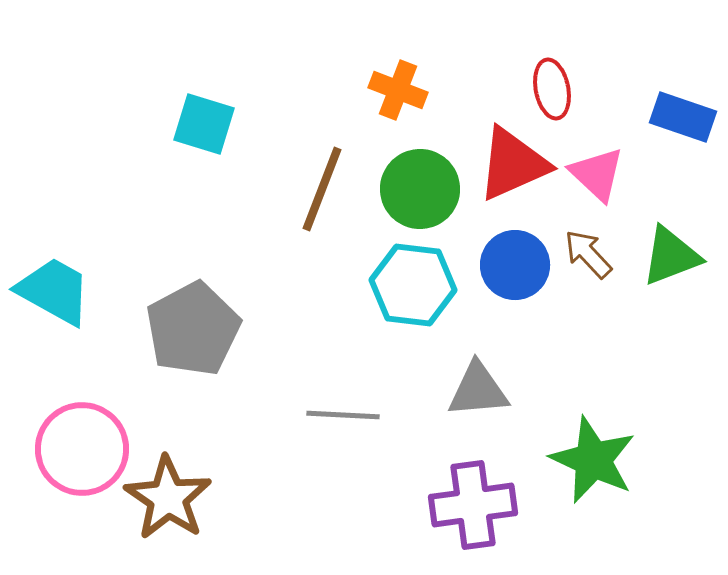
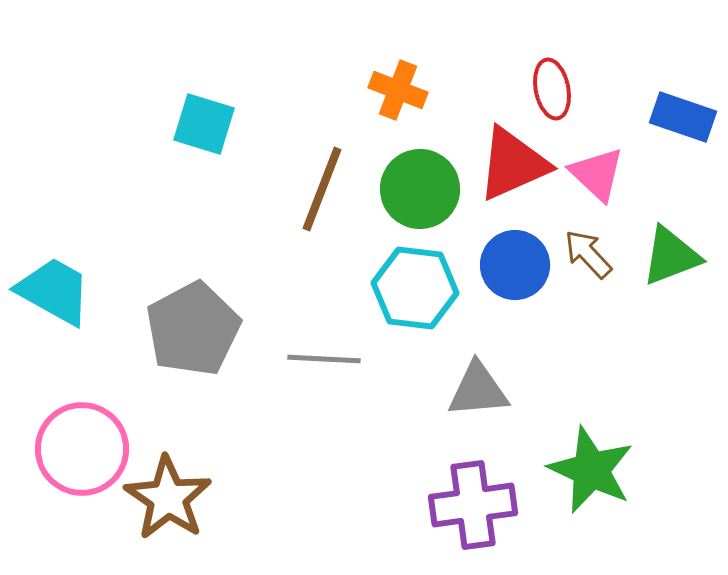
cyan hexagon: moved 2 px right, 3 px down
gray line: moved 19 px left, 56 px up
green star: moved 2 px left, 10 px down
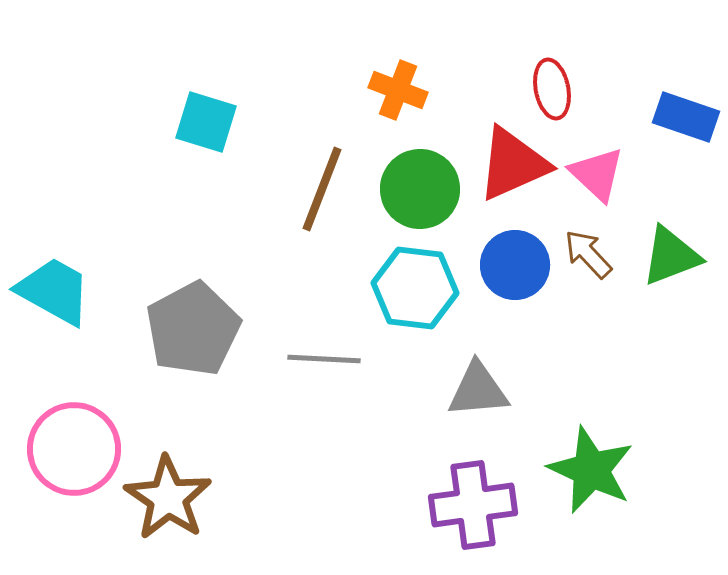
blue rectangle: moved 3 px right
cyan square: moved 2 px right, 2 px up
pink circle: moved 8 px left
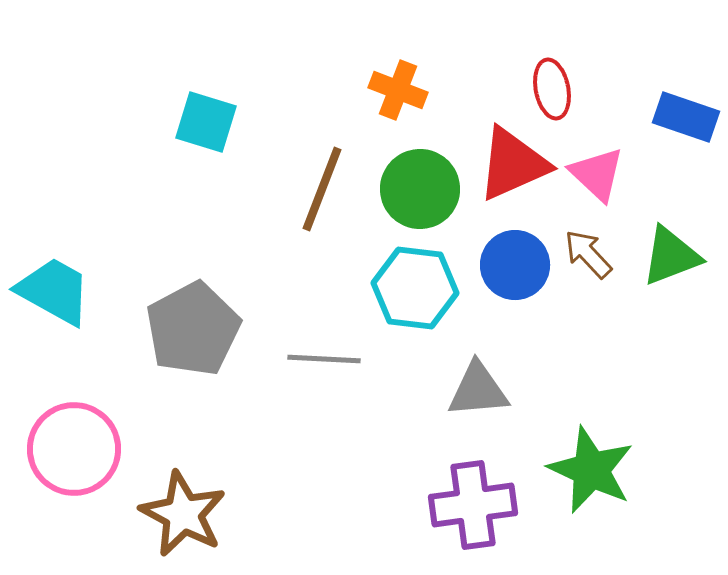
brown star: moved 15 px right, 16 px down; rotated 6 degrees counterclockwise
